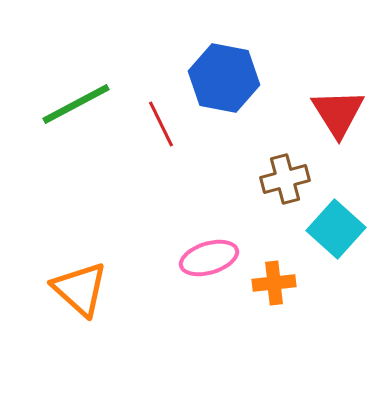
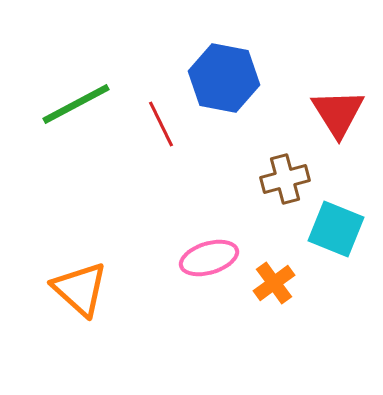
cyan square: rotated 20 degrees counterclockwise
orange cross: rotated 30 degrees counterclockwise
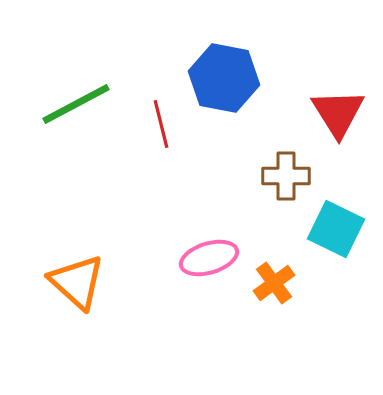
red line: rotated 12 degrees clockwise
brown cross: moved 1 px right, 3 px up; rotated 15 degrees clockwise
cyan square: rotated 4 degrees clockwise
orange triangle: moved 3 px left, 7 px up
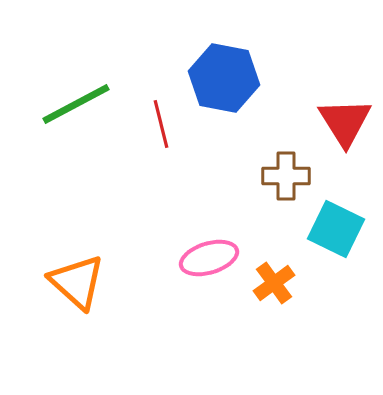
red triangle: moved 7 px right, 9 px down
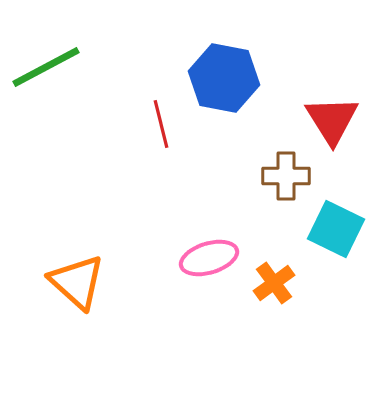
green line: moved 30 px left, 37 px up
red triangle: moved 13 px left, 2 px up
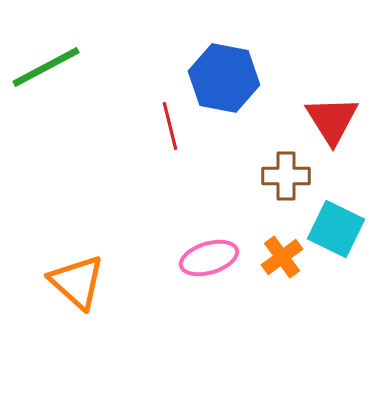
red line: moved 9 px right, 2 px down
orange cross: moved 8 px right, 26 px up
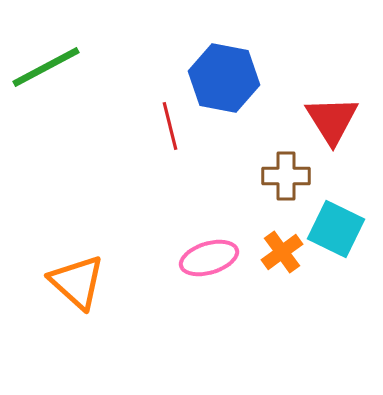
orange cross: moved 5 px up
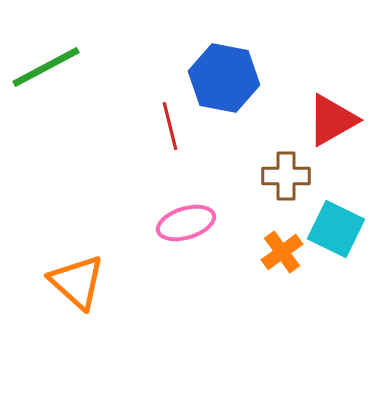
red triangle: rotated 32 degrees clockwise
pink ellipse: moved 23 px left, 35 px up
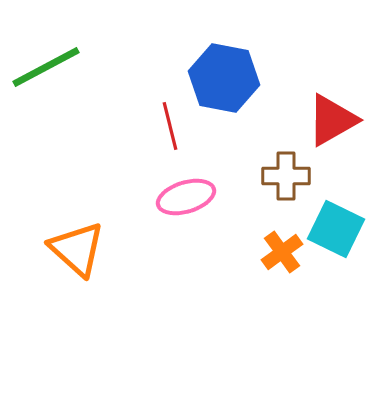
pink ellipse: moved 26 px up
orange triangle: moved 33 px up
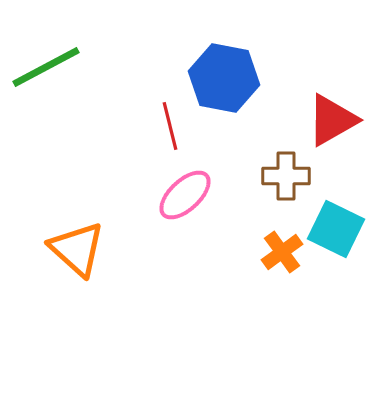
pink ellipse: moved 1 px left, 2 px up; rotated 26 degrees counterclockwise
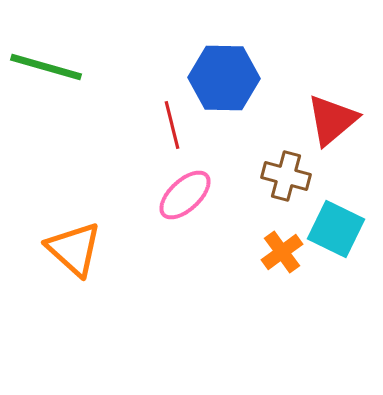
green line: rotated 44 degrees clockwise
blue hexagon: rotated 10 degrees counterclockwise
red triangle: rotated 10 degrees counterclockwise
red line: moved 2 px right, 1 px up
brown cross: rotated 15 degrees clockwise
orange triangle: moved 3 px left
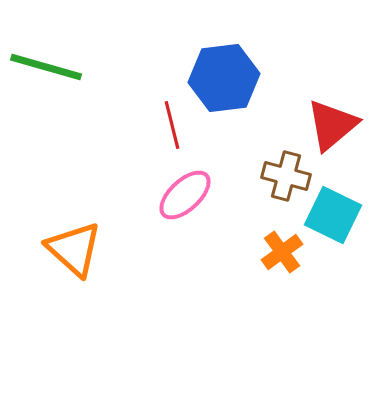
blue hexagon: rotated 8 degrees counterclockwise
red triangle: moved 5 px down
cyan square: moved 3 px left, 14 px up
